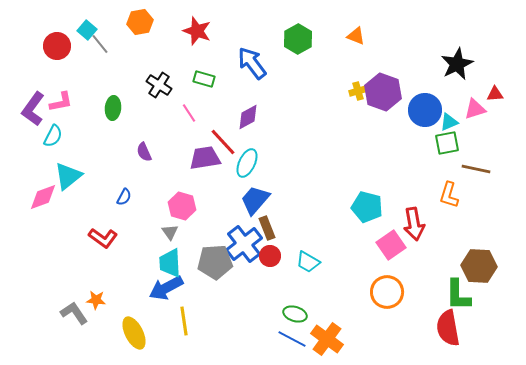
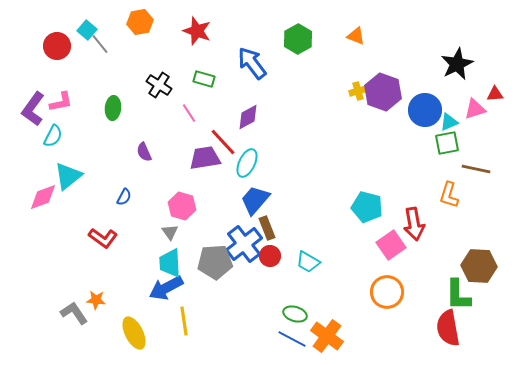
orange cross at (327, 339): moved 3 px up
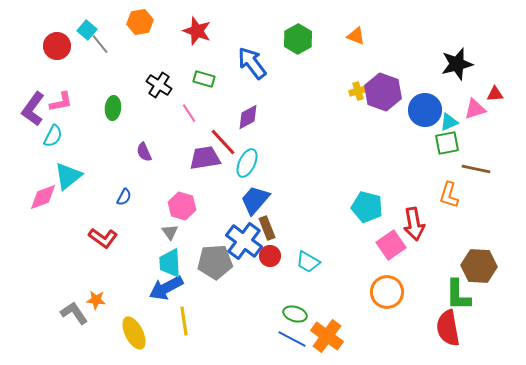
black star at (457, 64): rotated 12 degrees clockwise
blue cross at (244, 244): moved 3 px up; rotated 15 degrees counterclockwise
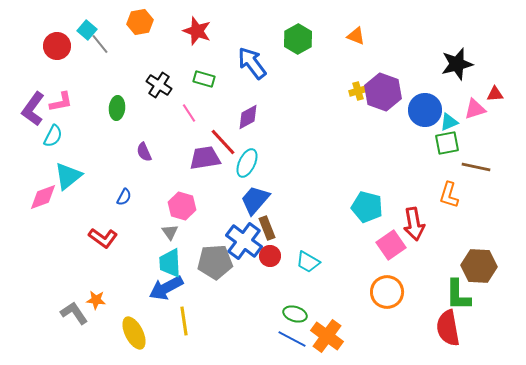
green ellipse at (113, 108): moved 4 px right
brown line at (476, 169): moved 2 px up
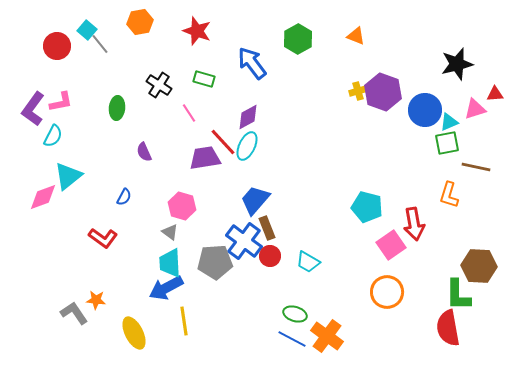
cyan ellipse at (247, 163): moved 17 px up
gray triangle at (170, 232): rotated 18 degrees counterclockwise
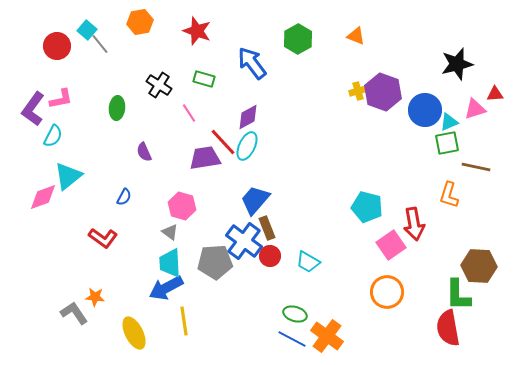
pink L-shape at (61, 102): moved 3 px up
orange star at (96, 300): moved 1 px left, 3 px up
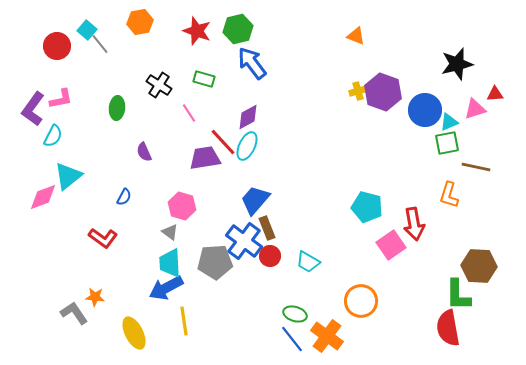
green hexagon at (298, 39): moved 60 px left, 10 px up; rotated 16 degrees clockwise
orange circle at (387, 292): moved 26 px left, 9 px down
blue line at (292, 339): rotated 24 degrees clockwise
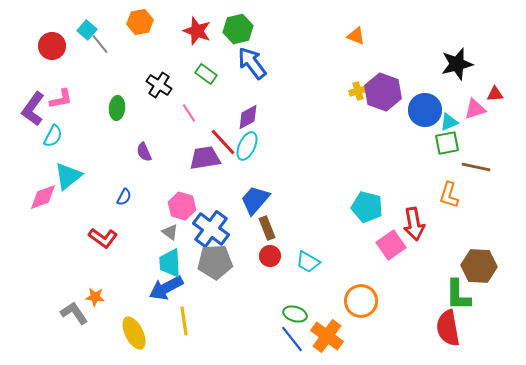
red circle at (57, 46): moved 5 px left
green rectangle at (204, 79): moved 2 px right, 5 px up; rotated 20 degrees clockwise
blue cross at (244, 241): moved 33 px left, 12 px up
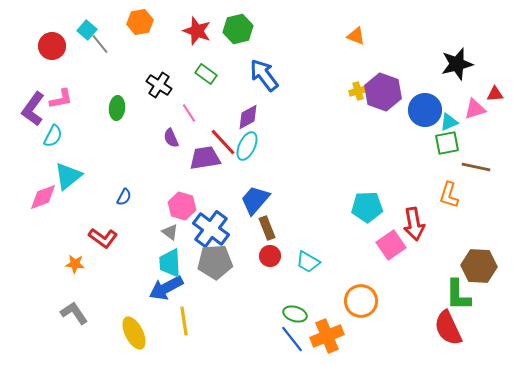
blue arrow at (252, 63): moved 12 px right, 12 px down
purple semicircle at (144, 152): moved 27 px right, 14 px up
cyan pentagon at (367, 207): rotated 16 degrees counterclockwise
orange star at (95, 297): moved 20 px left, 33 px up
red semicircle at (448, 328): rotated 15 degrees counterclockwise
orange cross at (327, 336): rotated 32 degrees clockwise
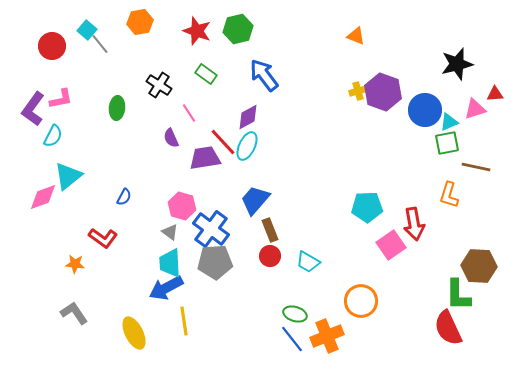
brown rectangle at (267, 228): moved 3 px right, 2 px down
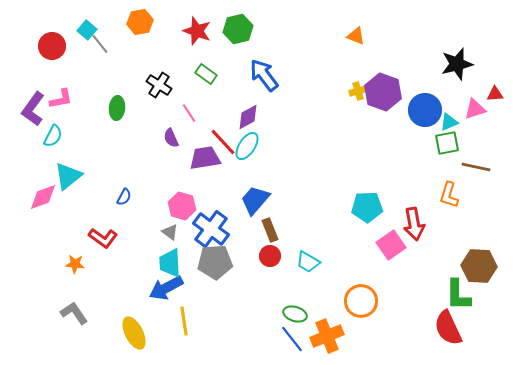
cyan ellipse at (247, 146): rotated 8 degrees clockwise
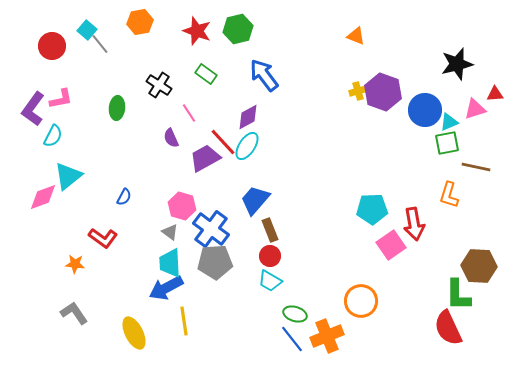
purple trapezoid at (205, 158): rotated 20 degrees counterclockwise
cyan pentagon at (367, 207): moved 5 px right, 2 px down
cyan trapezoid at (308, 262): moved 38 px left, 19 px down
